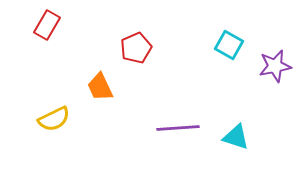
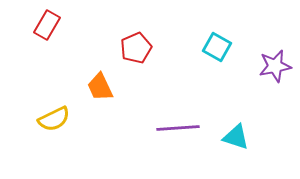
cyan square: moved 12 px left, 2 px down
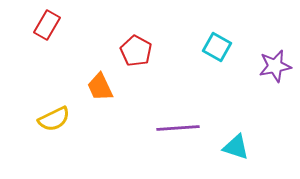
red pentagon: moved 3 px down; rotated 20 degrees counterclockwise
cyan triangle: moved 10 px down
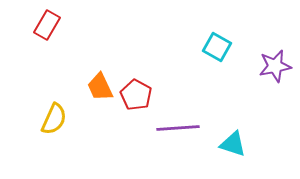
red pentagon: moved 44 px down
yellow semicircle: rotated 40 degrees counterclockwise
cyan triangle: moved 3 px left, 3 px up
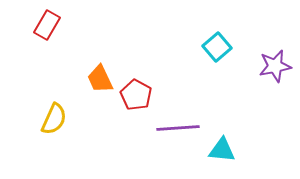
cyan square: rotated 20 degrees clockwise
orange trapezoid: moved 8 px up
cyan triangle: moved 11 px left, 6 px down; rotated 12 degrees counterclockwise
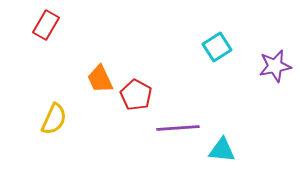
red rectangle: moved 1 px left
cyan square: rotated 8 degrees clockwise
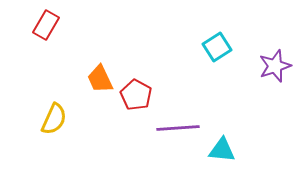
purple star: rotated 8 degrees counterclockwise
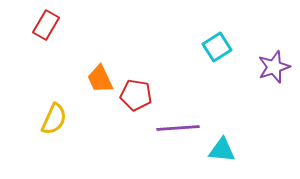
purple star: moved 1 px left, 1 px down
red pentagon: rotated 20 degrees counterclockwise
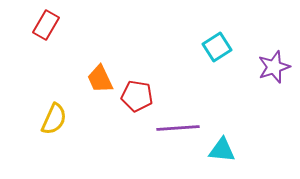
red pentagon: moved 1 px right, 1 px down
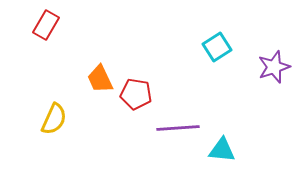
red pentagon: moved 1 px left, 2 px up
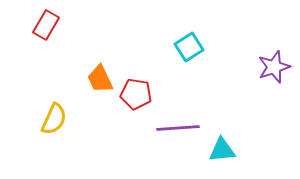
cyan square: moved 28 px left
cyan triangle: rotated 12 degrees counterclockwise
